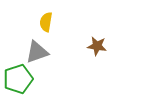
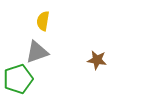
yellow semicircle: moved 3 px left, 1 px up
brown star: moved 14 px down
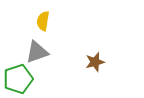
brown star: moved 2 px left, 2 px down; rotated 24 degrees counterclockwise
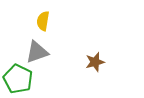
green pentagon: rotated 28 degrees counterclockwise
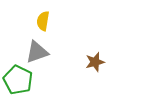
green pentagon: moved 1 px down
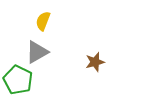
yellow semicircle: rotated 12 degrees clockwise
gray triangle: rotated 10 degrees counterclockwise
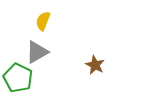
brown star: moved 3 px down; rotated 30 degrees counterclockwise
green pentagon: moved 2 px up
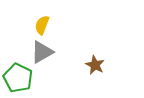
yellow semicircle: moved 1 px left, 4 px down
gray triangle: moved 5 px right
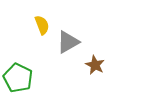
yellow semicircle: rotated 138 degrees clockwise
gray triangle: moved 26 px right, 10 px up
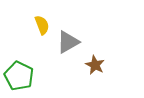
green pentagon: moved 1 px right, 2 px up
